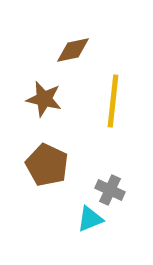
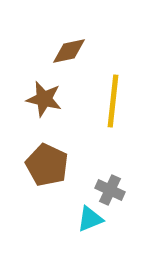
brown diamond: moved 4 px left, 1 px down
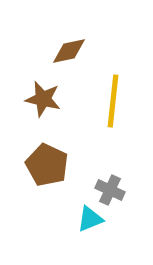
brown star: moved 1 px left
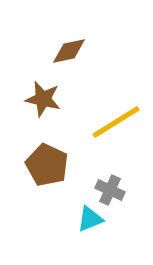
yellow line: moved 3 px right, 21 px down; rotated 52 degrees clockwise
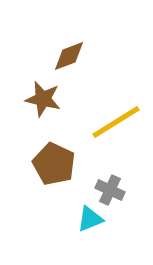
brown diamond: moved 5 px down; rotated 9 degrees counterclockwise
brown pentagon: moved 7 px right, 1 px up
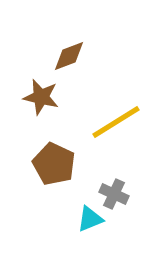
brown star: moved 2 px left, 2 px up
gray cross: moved 4 px right, 4 px down
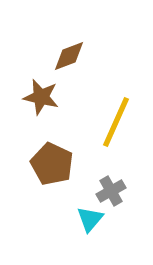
yellow line: rotated 34 degrees counterclockwise
brown pentagon: moved 2 px left
gray cross: moved 3 px left, 3 px up; rotated 36 degrees clockwise
cyan triangle: rotated 28 degrees counterclockwise
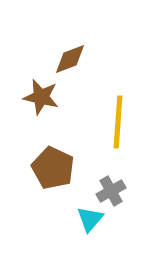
brown diamond: moved 1 px right, 3 px down
yellow line: moved 2 px right; rotated 20 degrees counterclockwise
brown pentagon: moved 1 px right, 4 px down
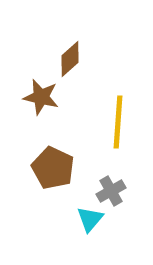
brown diamond: rotated 21 degrees counterclockwise
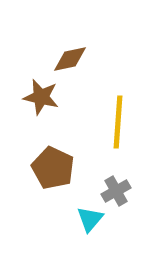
brown diamond: rotated 30 degrees clockwise
gray cross: moved 5 px right
